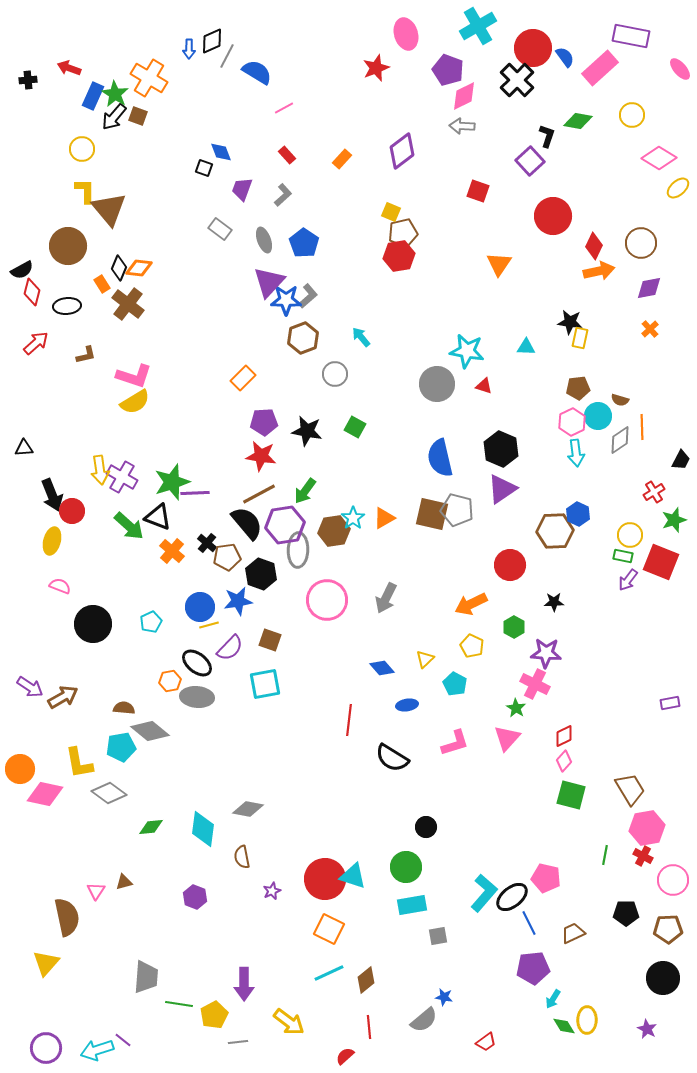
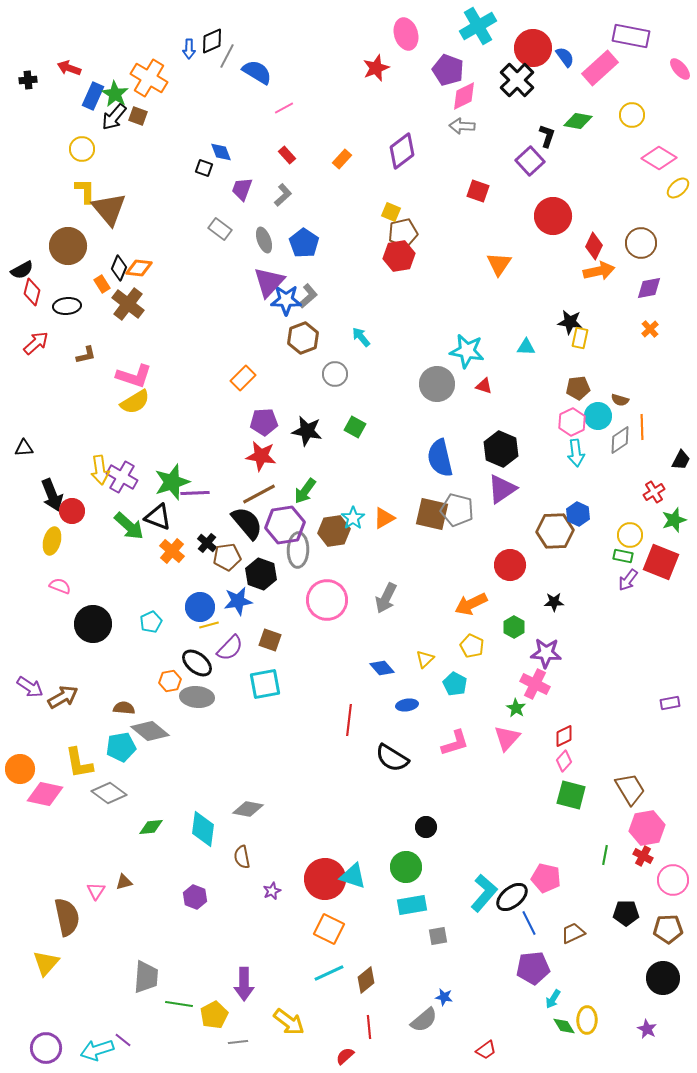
red trapezoid at (486, 1042): moved 8 px down
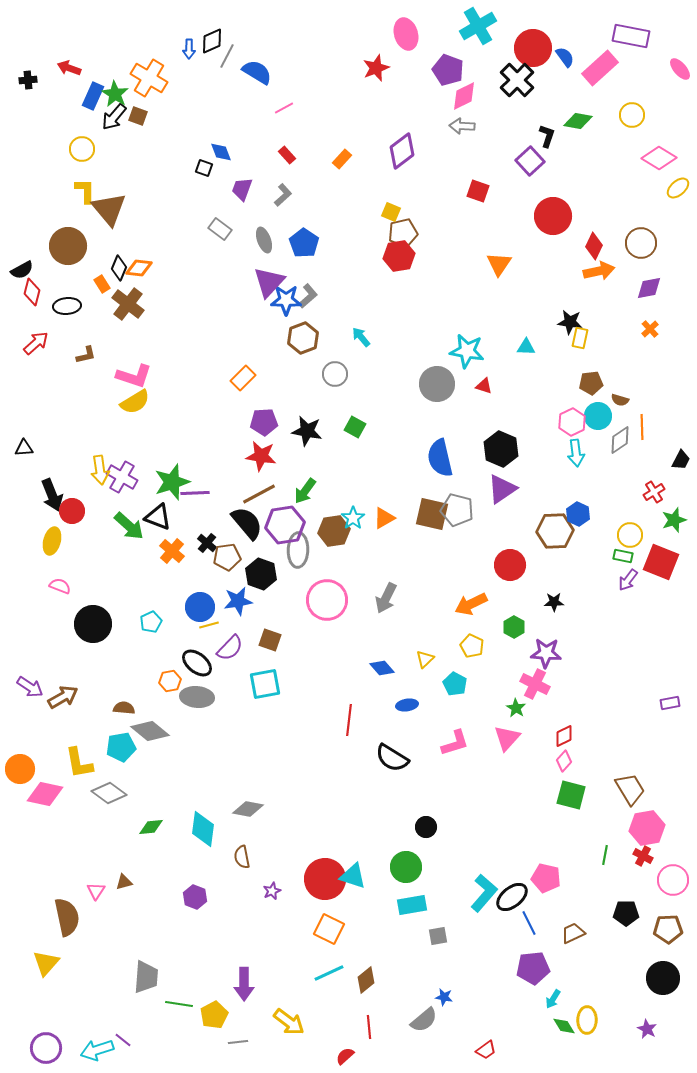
brown pentagon at (578, 388): moved 13 px right, 5 px up
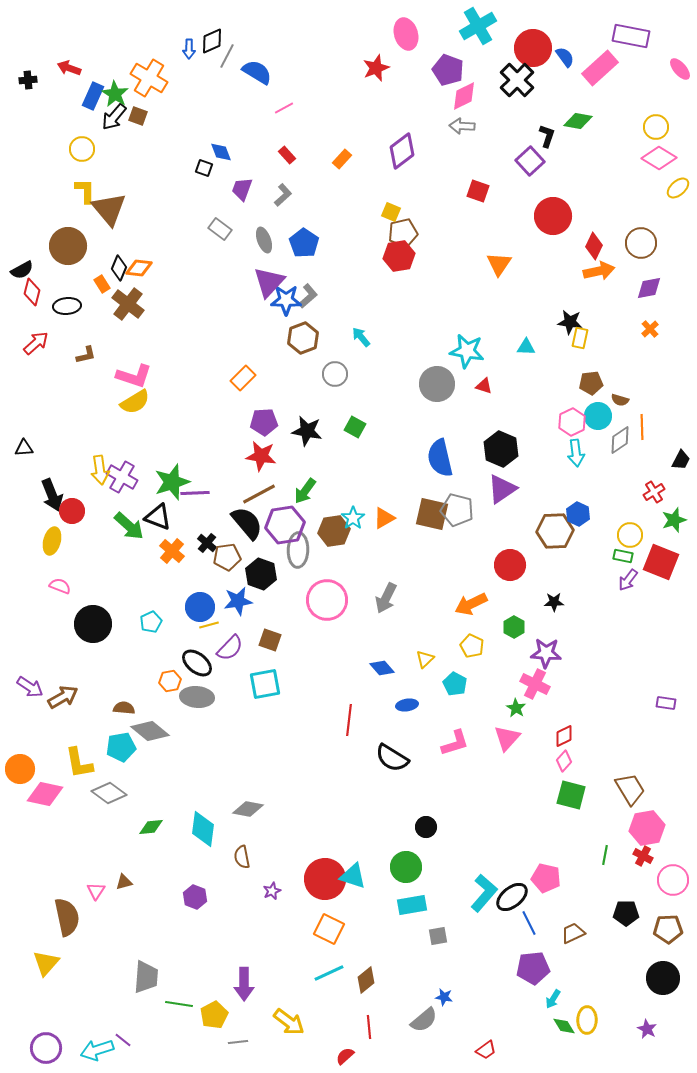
yellow circle at (632, 115): moved 24 px right, 12 px down
purple rectangle at (670, 703): moved 4 px left; rotated 18 degrees clockwise
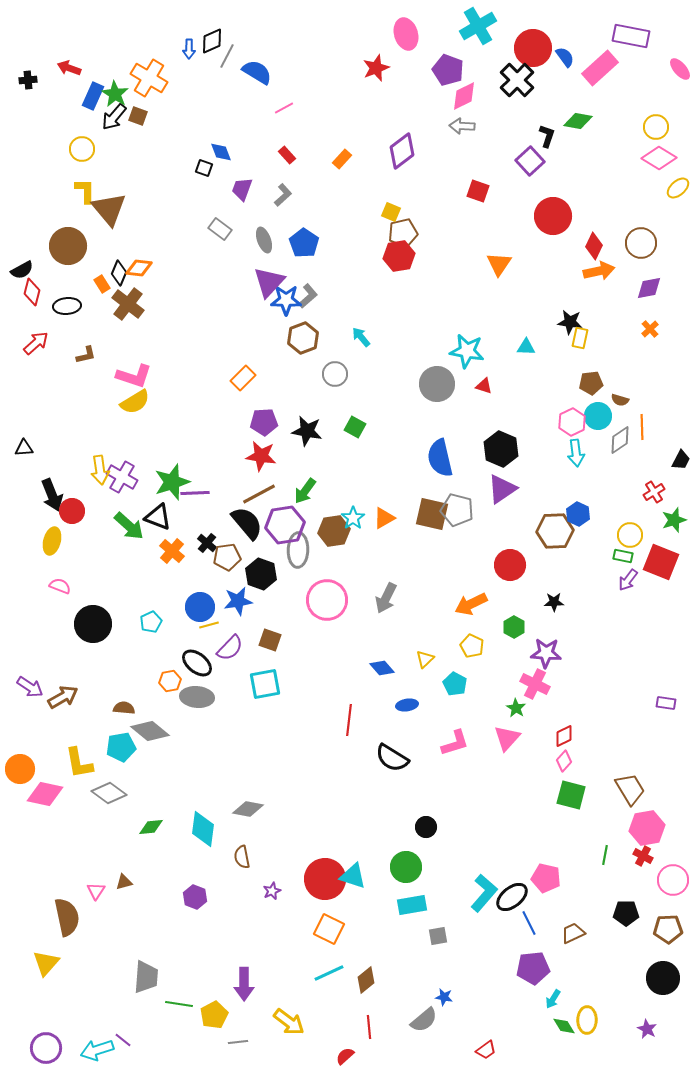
black diamond at (119, 268): moved 5 px down
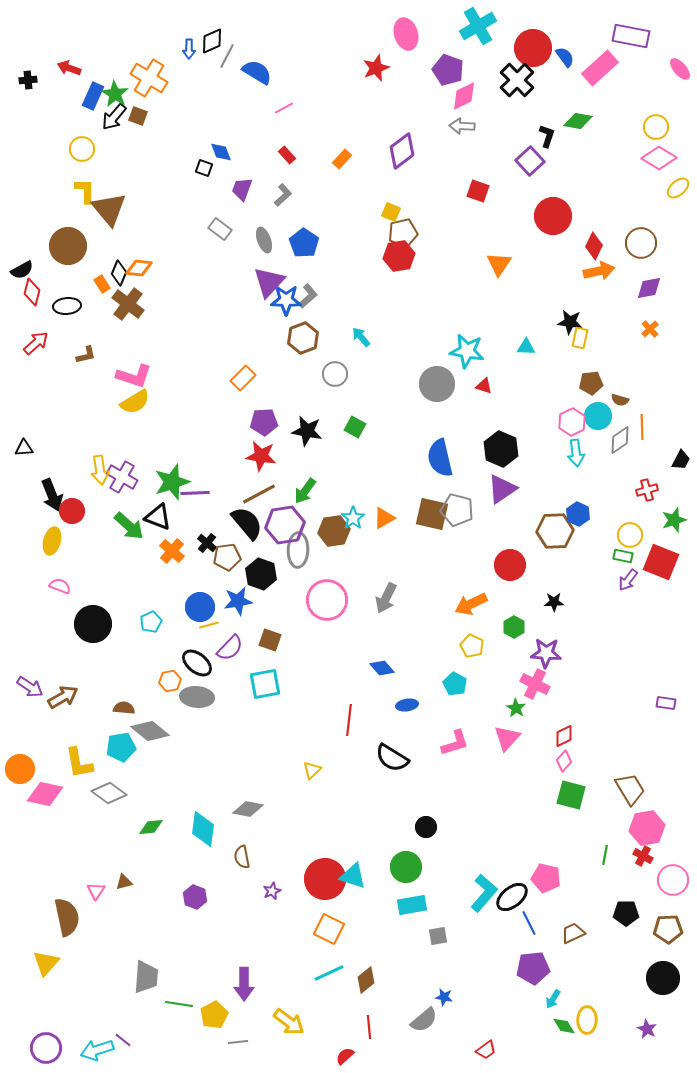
red cross at (654, 492): moved 7 px left, 2 px up; rotated 15 degrees clockwise
yellow triangle at (425, 659): moved 113 px left, 111 px down
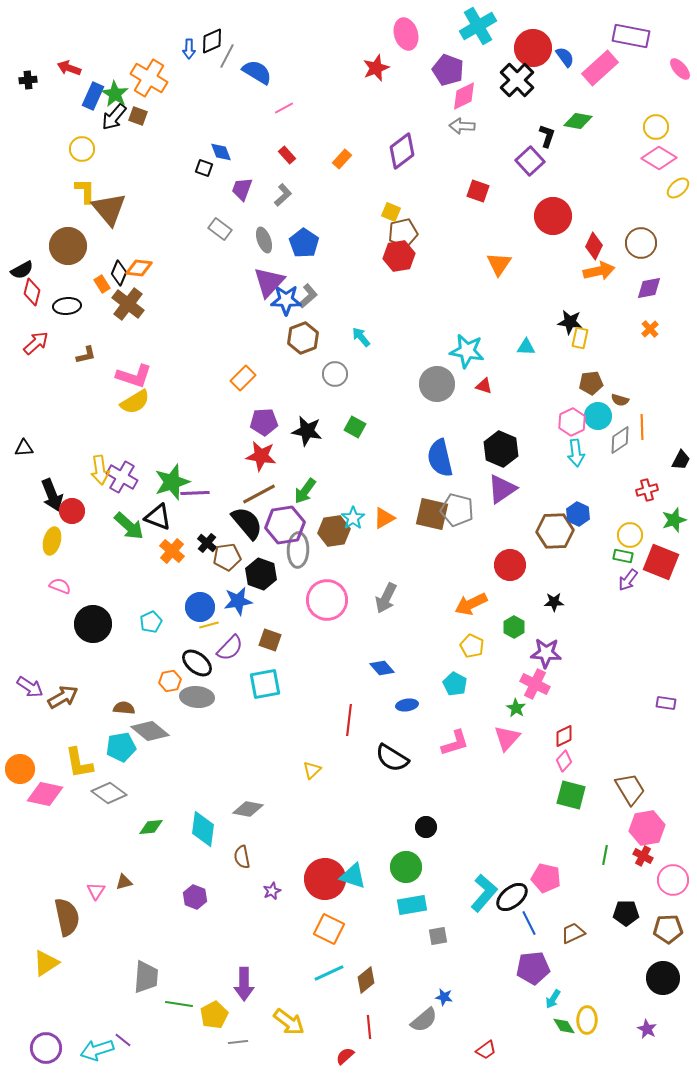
yellow triangle at (46, 963): rotated 16 degrees clockwise
